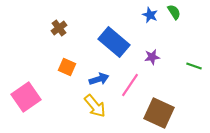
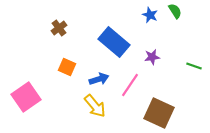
green semicircle: moved 1 px right, 1 px up
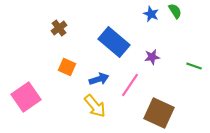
blue star: moved 1 px right, 1 px up
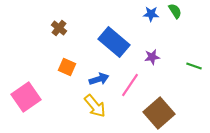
blue star: rotated 21 degrees counterclockwise
brown cross: rotated 14 degrees counterclockwise
brown square: rotated 24 degrees clockwise
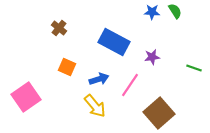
blue star: moved 1 px right, 2 px up
blue rectangle: rotated 12 degrees counterclockwise
green line: moved 2 px down
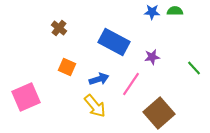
green semicircle: rotated 56 degrees counterclockwise
green line: rotated 28 degrees clockwise
pink line: moved 1 px right, 1 px up
pink square: rotated 12 degrees clockwise
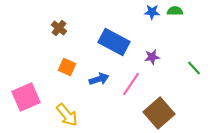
yellow arrow: moved 28 px left, 9 px down
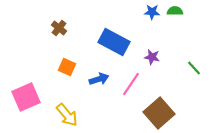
purple star: rotated 21 degrees clockwise
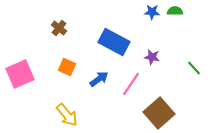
blue arrow: rotated 18 degrees counterclockwise
pink square: moved 6 px left, 23 px up
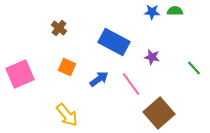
pink line: rotated 70 degrees counterclockwise
